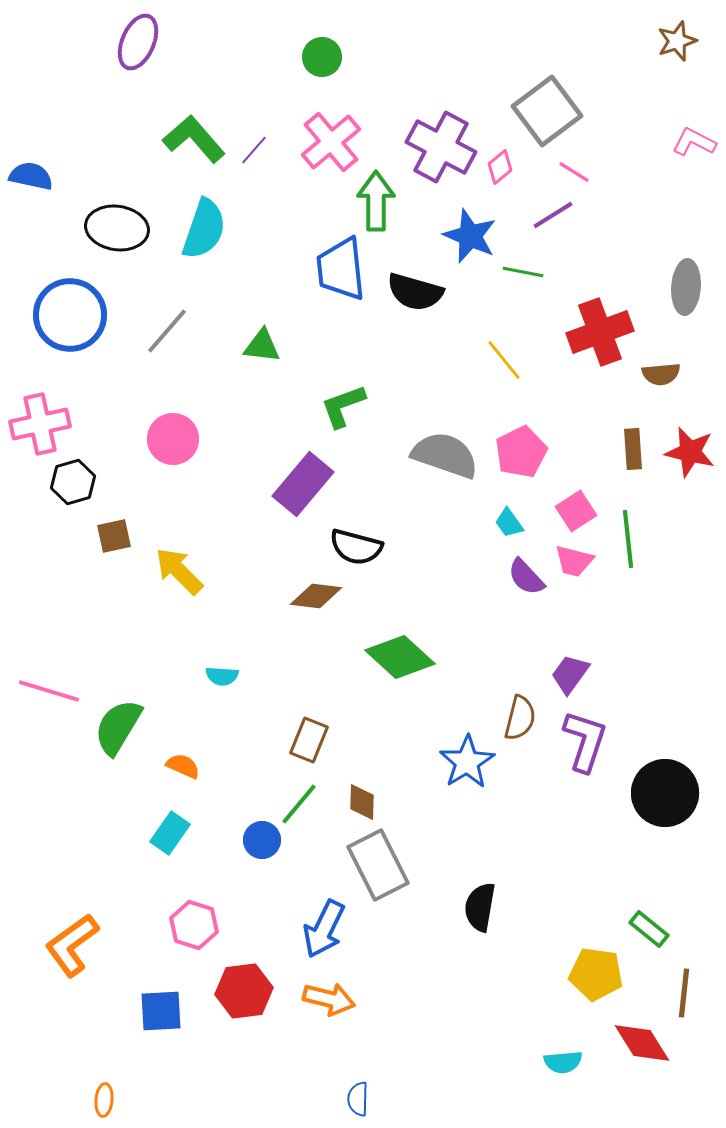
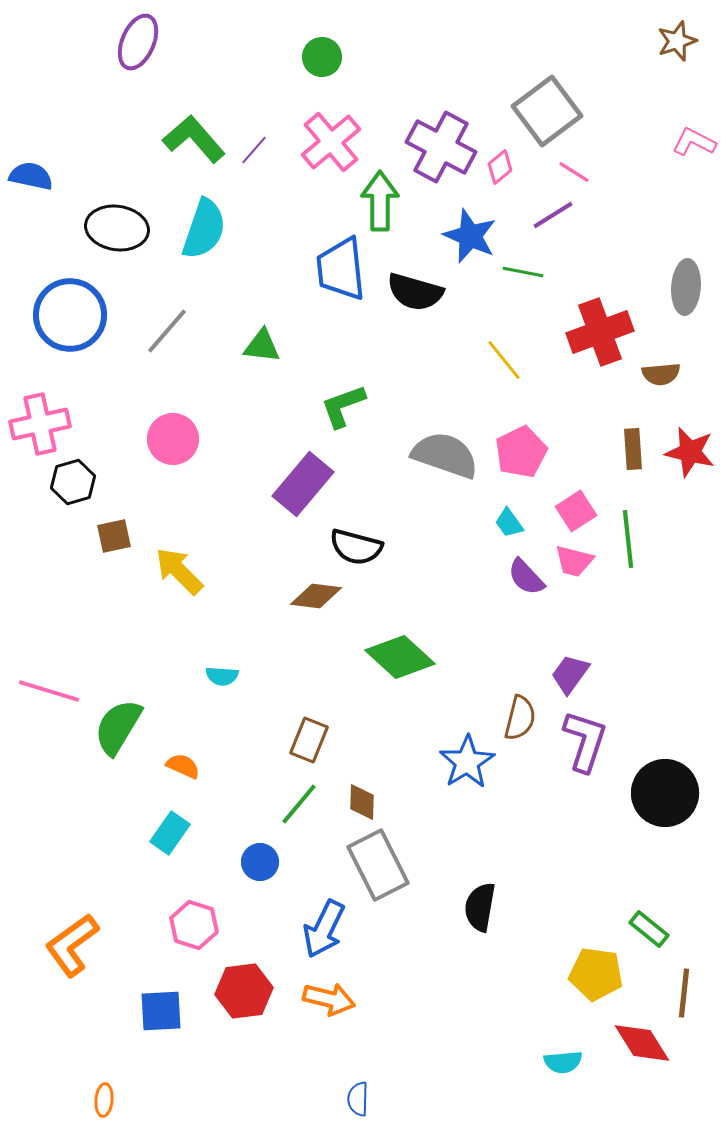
green arrow at (376, 201): moved 4 px right
blue circle at (262, 840): moved 2 px left, 22 px down
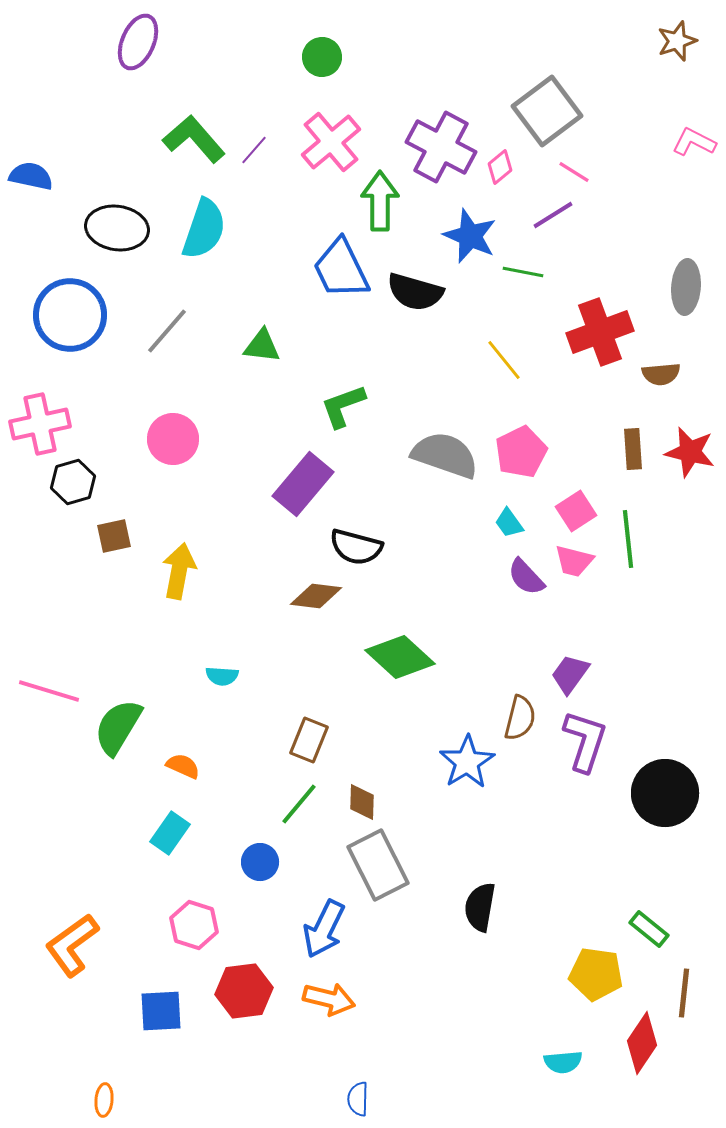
blue trapezoid at (341, 269): rotated 20 degrees counterclockwise
yellow arrow at (179, 571): rotated 56 degrees clockwise
red diamond at (642, 1043): rotated 66 degrees clockwise
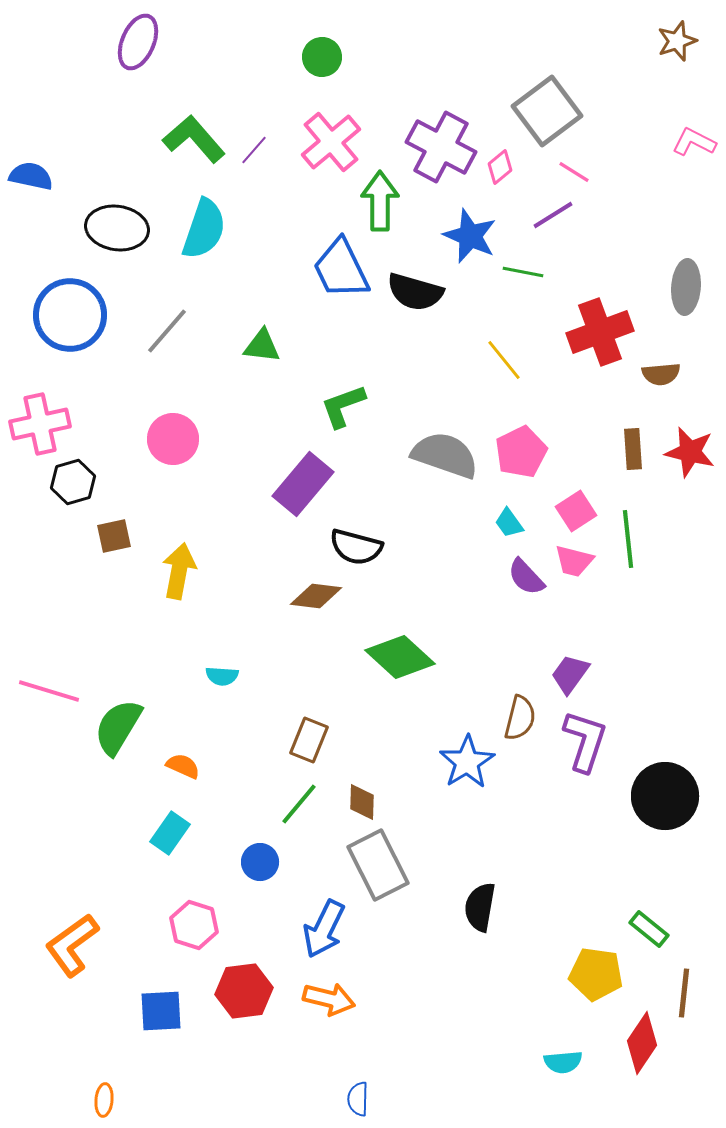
black circle at (665, 793): moved 3 px down
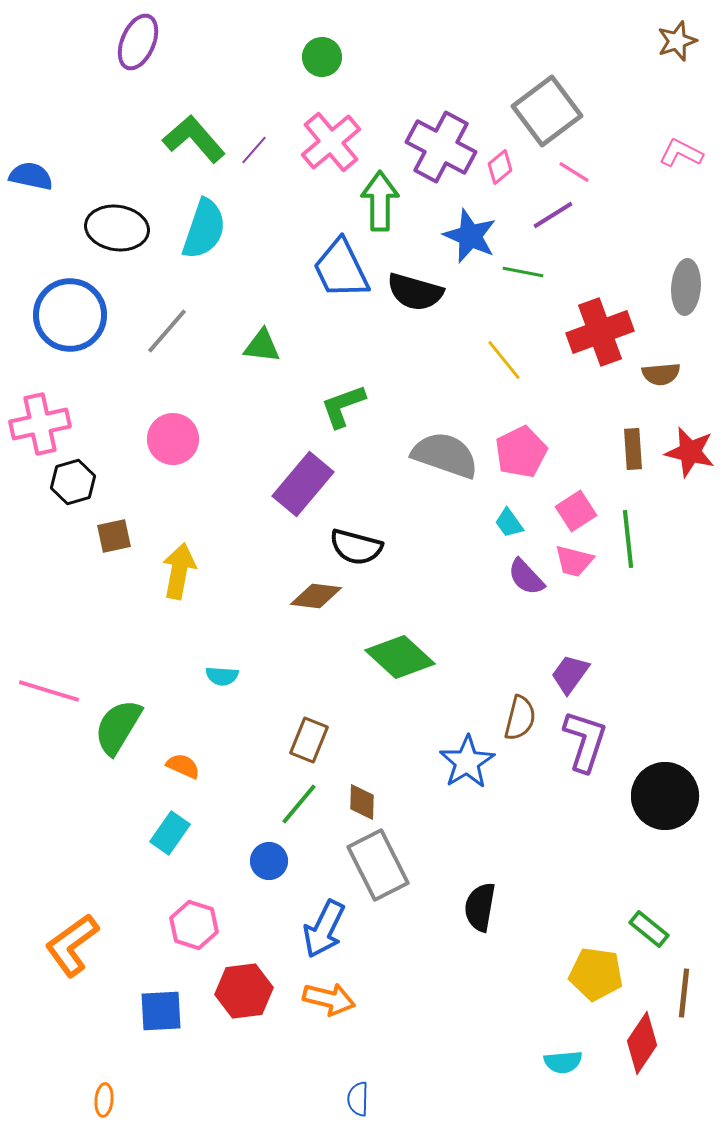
pink L-shape at (694, 142): moved 13 px left, 11 px down
blue circle at (260, 862): moved 9 px right, 1 px up
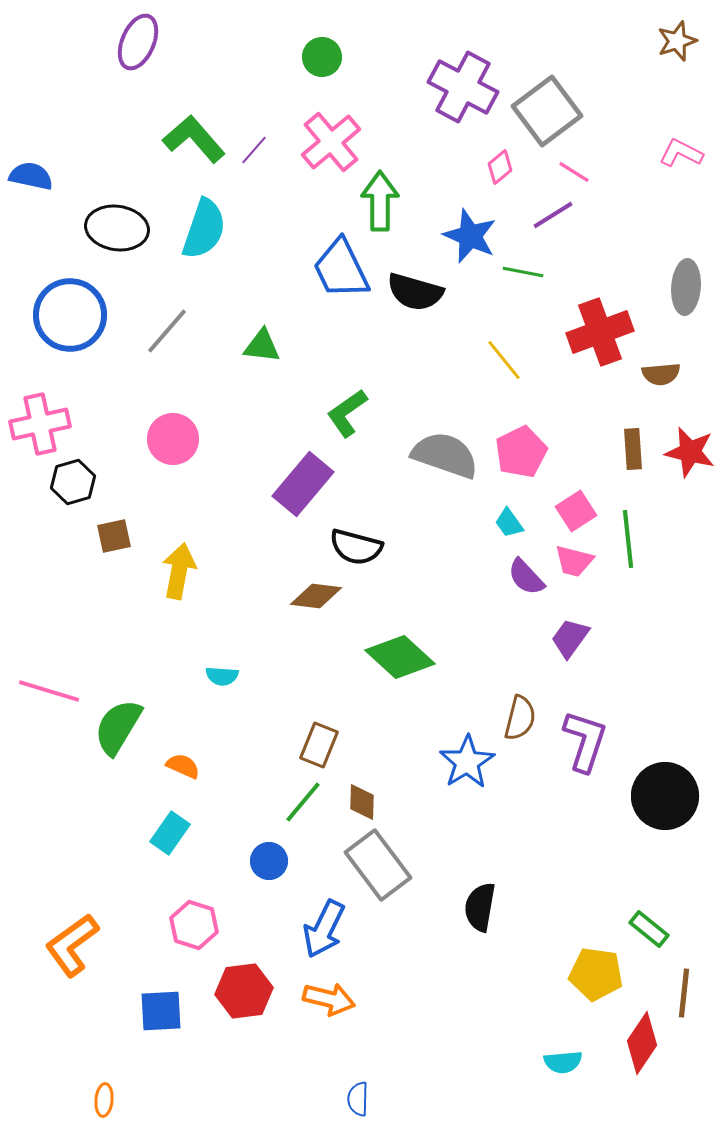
purple cross at (441, 147): moved 22 px right, 60 px up
green L-shape at (343, 406): moved 4 px right, 7 px down; rotated 15 degrees counterclockwise
purple trapezoid at (570, 674): moved 36 px up
brown rectangle at (309, 740): moved 10 px right, 5 px down
green line at (299, 804): moved 4 px right, 2 px up
gray rectangle at (378, 865): rotated 10 degrees counterclockwise
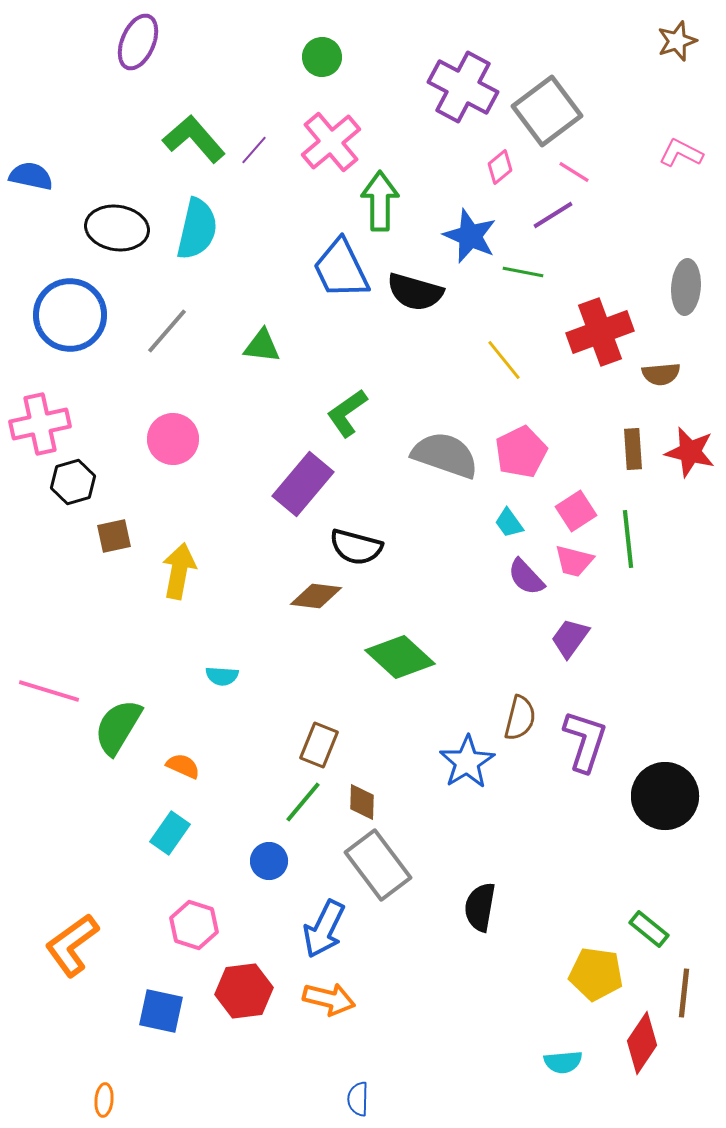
cyan semicircle at (204, 229): moved 7 px left; rotated 6 degrees counterclockwise
blue square at (161, 1011): rotated 15 degrees clockwise
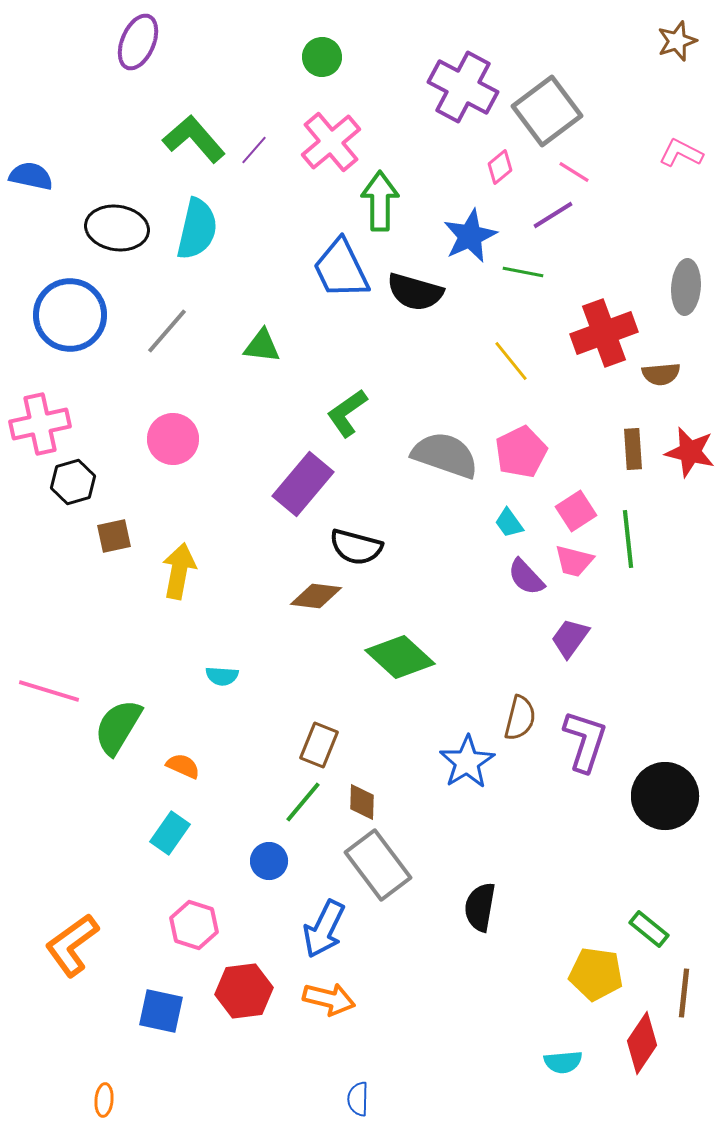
blue star at (470, 236): rotated 24 degrees clockwise
red cross at (600, 332): moved 4 px right, 1 px down
yellow line at (504, 360): moved 7 px right, 1 px down
